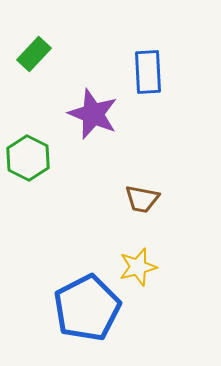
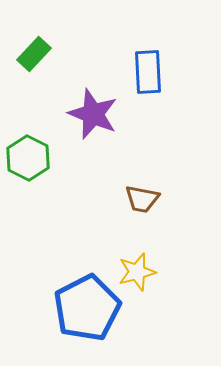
yellow star: moved 1 px left, 5 px down
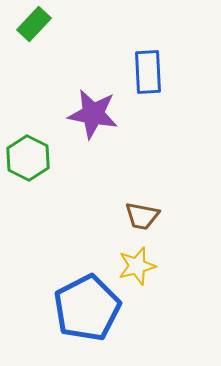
green rectangle: moved 30 px up
purple star: rotated 12 degrees counterclockwise
brown trapezoid: moved 17 px down
yellow star: moved 6 px up
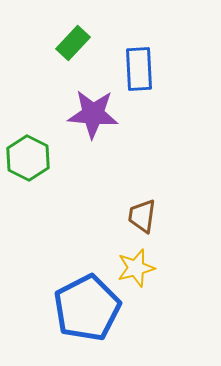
green rectangle: moved 39 px right, 19 px down
blue rectangle: moved 9 px left, 3 px up
purple star: rotated 6 degrees counterclockwise
brown trapezoid: rotated 87 degrees clockwise
yellow star: moved 1 px left, 2 px down
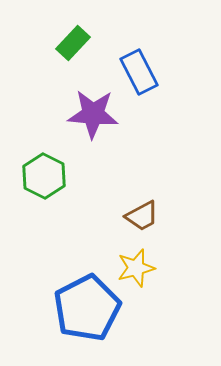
blue rectangle: moved 3 px down; rotated 24 degrees counterclockwise
green hexagon: moved 16 px right, 18 px down
brown trapezoid: rotated 126 degrees counterclockwise
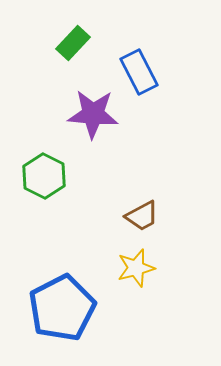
blue pentagon: moved 25 px left
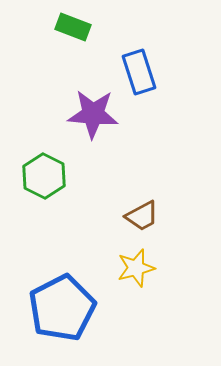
green rectangle: moved 16 px up; rotated 68 degrees clockwise
blue rectangle: rotated 9 degrees clockwise
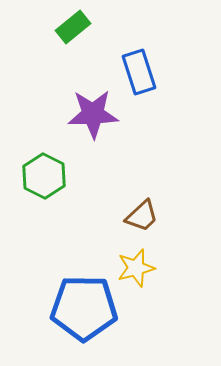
green rectangle: rotated 60 degrees counterclockwise
purple star: rotated 6 degrees counterclockwise
brown trapezoid: rotated 15 degrees counterclockwise
blue pentagon: moved 22 px right; rotated 28 degrees clockwise
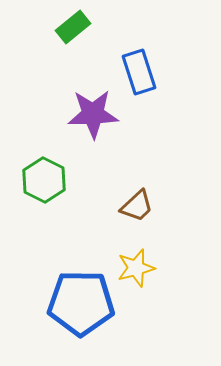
green hexagon: moved 4 px down
brown trapezoid: moved 5 px left, 10 px up
blue pentagon: moved 3 px left, 5 px up
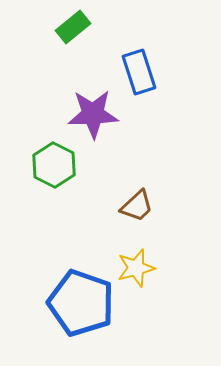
green hexagon: moved 10 px right, 15 px up
blue pentagon: rotated 18 degrees clockwise
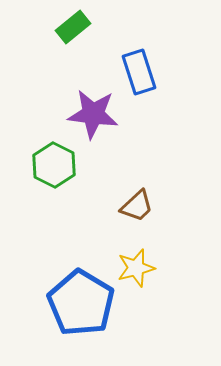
purple star: rotated 9 degrees clockwise
blue pentagon: rotated 12 degrees clockwise
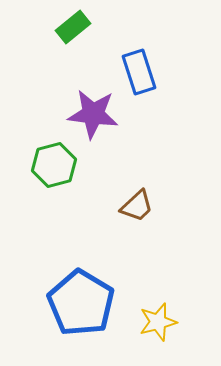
green hexagon: rotated 18 degrees clockwise
yellow star: moved 22 px right, 54 px down
